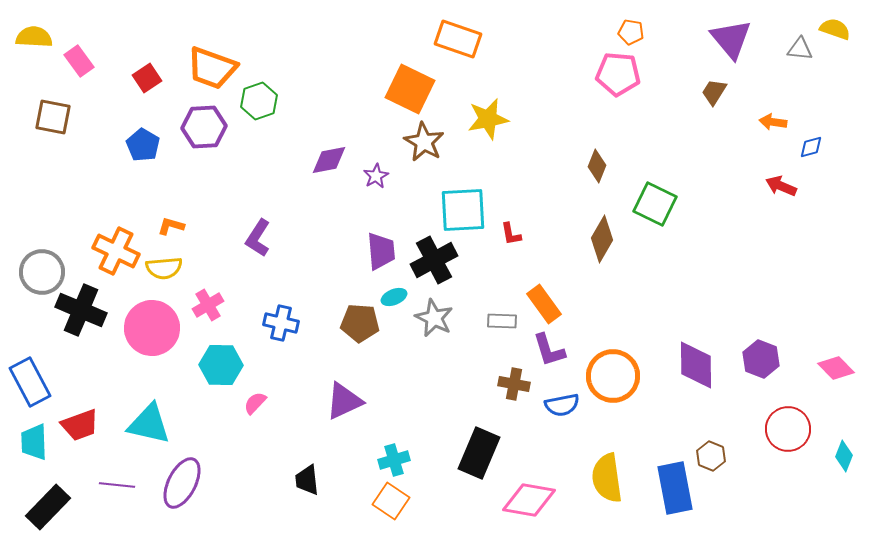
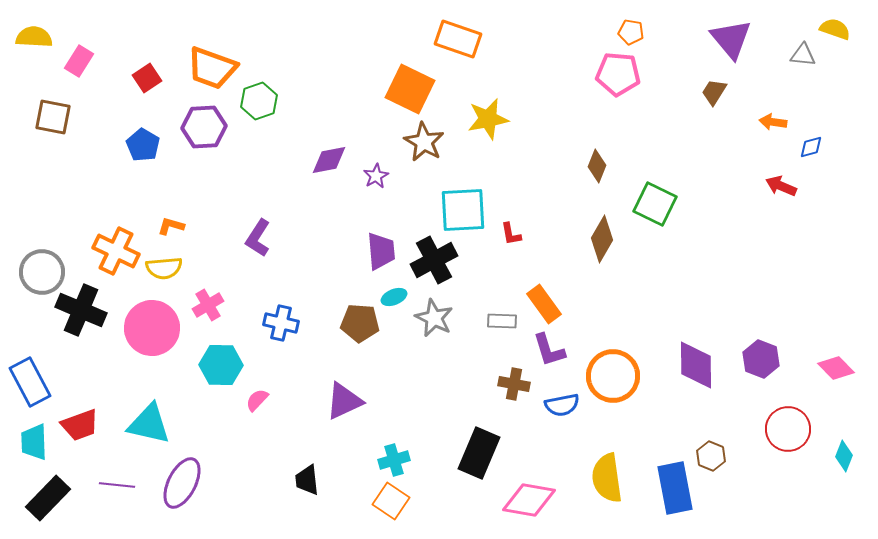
gray triangle at (800, 49): moved 3 px right, 6 px down
pink rectangle at (79, 61): rotated 68 degrees clockwise
pink semicircle at (255, 403): moved 2 px right, 3 px up
black rectangle at (48, 507): moved 9 px up
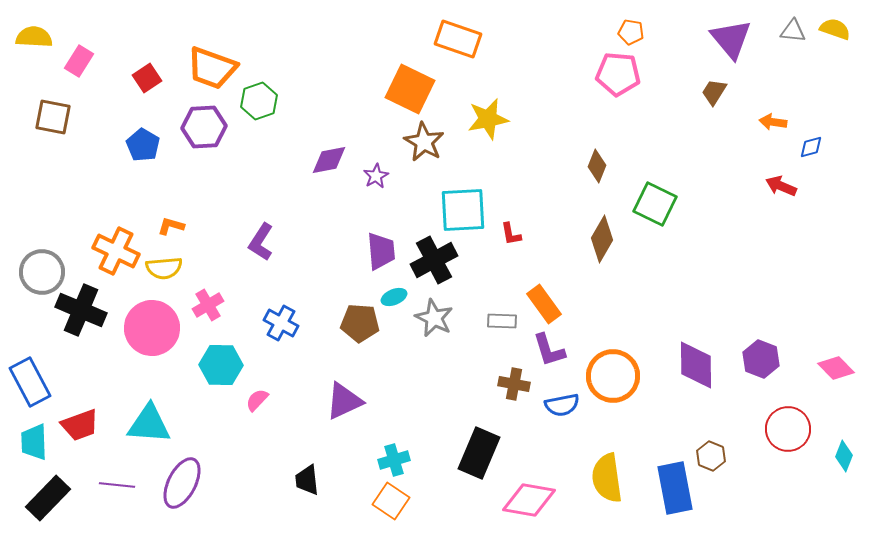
gray triangle at (803, 55): moved 10 px left, 24 px up
purple L-shape at (258, 238): moved 3 px right, 4 px down
blue cross at (281, 323): rotated 16 degrees clockwise
cyan triangle at (149, 424): rotated 9 degrees counterclockwise
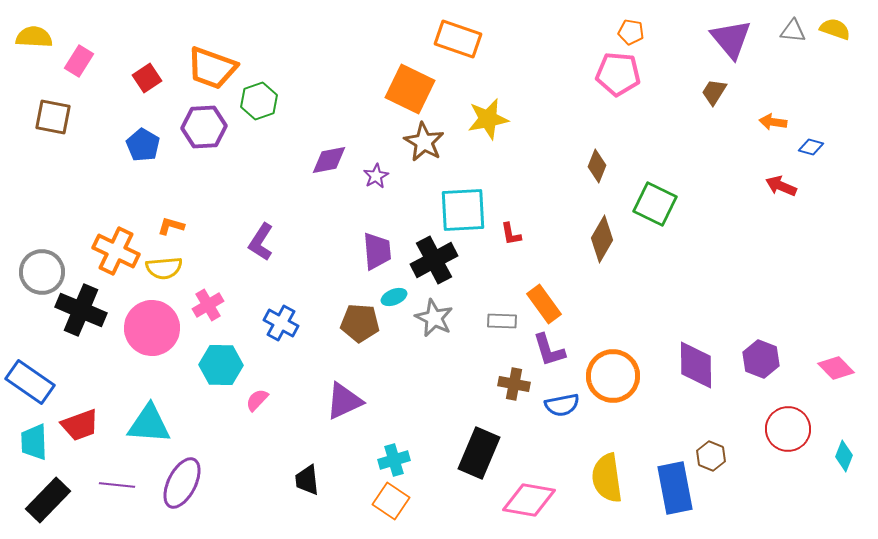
blue diamond at (811, 147): rotated 30 degrees clockwise
purple trapezoid at (381, 251): moved 4 px left
blue rectangle at (30, 382): rotated 27 degrees counterclockwise
black rectangle at (48, 498): moved 2 px down
